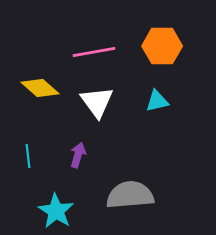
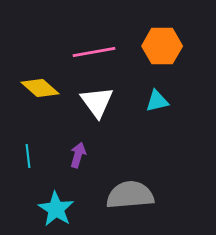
cyan star: moved 2 px up
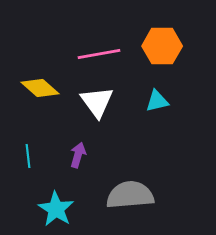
pink line: moved 5 px right, 2 px down
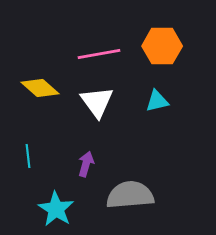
purple arrow: moved 8 px right, 9 px down
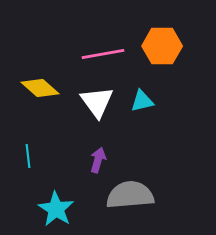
pink line: moved 4 px right
cyan triangle: moved 15 px left
purple arrow: moved 12 px right, 4 px up
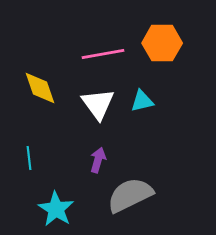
orange hexagon: moved 3 px up
yellow diamond: rotated 30 degrees clockwise
white triangle: moved 1 px right, 2 px down
cyan line: moved 1 px right, 2 px down
gray semicircle: rotated 21 degrees counterclockwise
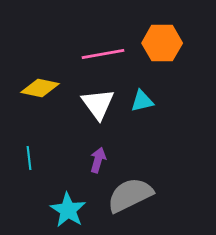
yellow diamond: rotated 60 degrees counterclockwise
cyan star: moved 12 px right, 1 px down
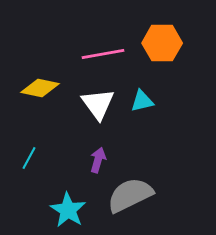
cyan line: rotated 35 degrees clockwise
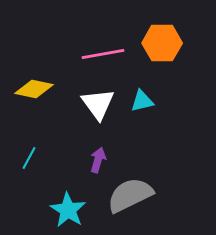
yellow diamond: moved 6 px left, 1 px down
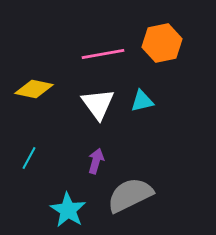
orange hexagon: rotated 12 degrees counterclockwise
purple arrow: moved 2 px left, 1 px down
